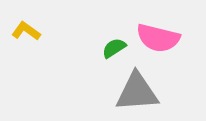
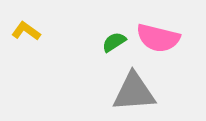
green semicircle: moved 6 px up
gray triangle: moved 3 px left
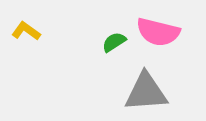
pink semicircle: moved 6 px up
gray triangle: moved 12 px right
